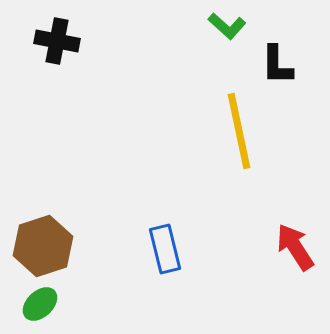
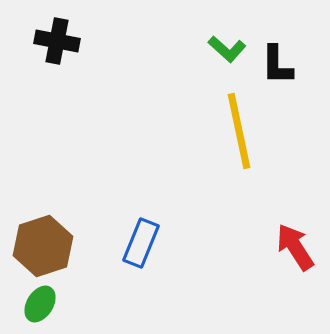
green L-shape: moved 23 px down
blue rectangle: moved 24 px left, 6 px up; rotated 36 degrees clockwise
green ellipse: rotated 15 degrees counterclockwise
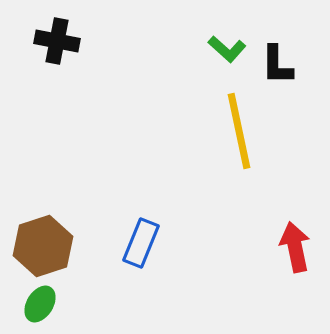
red arrow: rotated 21 degrees clockwise
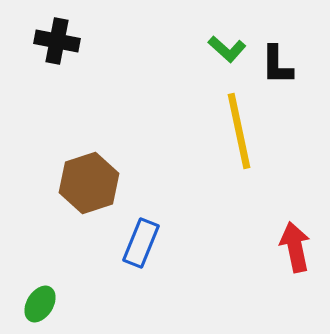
brown hexagon: moved 46 px right, 63 px up
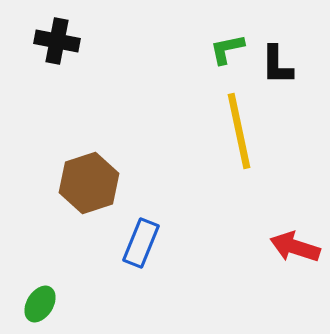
green L-shape: rotated 126 degrees clockwise
red arrow: rotated 60 degrees counterclockwise
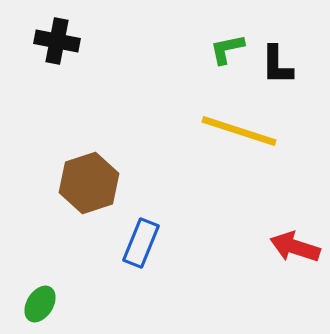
yellow line: rotated 60 degrees counterclockwise
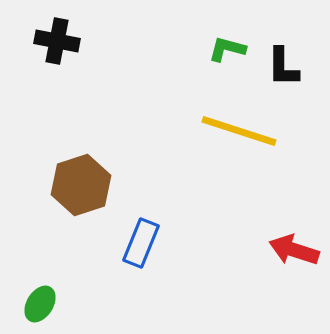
green L-shape: rotated 27 degrees clockwise
black L-shape: moved 6 px right, 2 px down
brown hexagon: moved 8 px left, 2 px down
red arrow: moved 1 px left, 3 px down
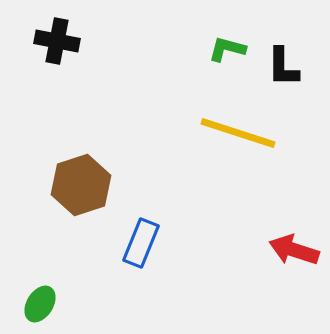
yellow line: moved 1 px left, 2 px down
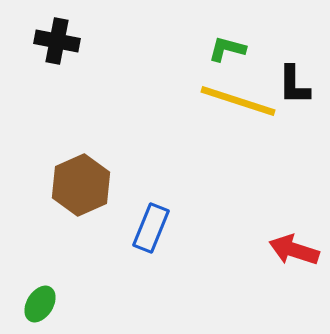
black L-shape: moved 11 px right, 18 px down
yellow line: moved 32 px up
brown hexagon: rotated 6 degrees counterclockwise
blue rectangle: moved 10 px right, 15 px up
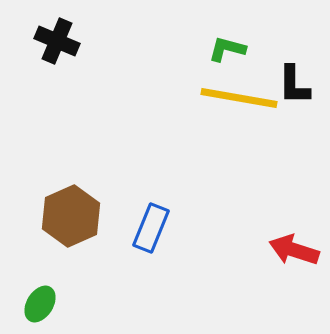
black cross: rotated 12 degrees clockwise
yellow line: moved 1 px right, 3 px up; rotated 8 degrees counterclockwise
brown hexagon: moved 10 px left, 31 px down
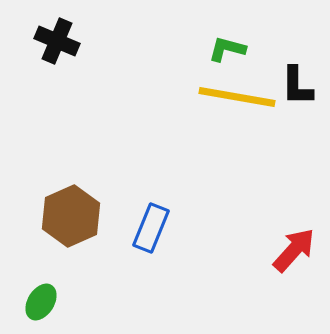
black L-shape: moved 3 px right, 1 px down
yellow line: moved 2 px left, 1 px up
red arrow: rotated 114 degrees clockwise
green ellipse: moved 1 px right, 2 px up
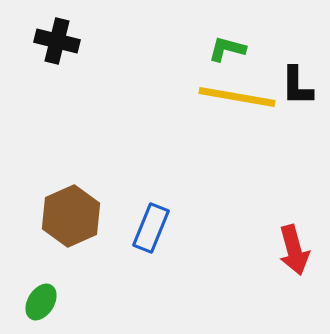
black cross: rotated 9 degrees counterclockwise
red arrow: rotated 123 degrees clockwise
